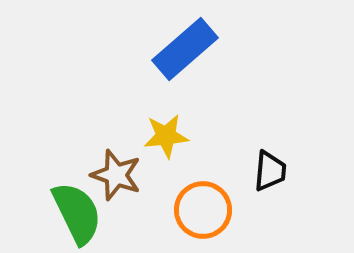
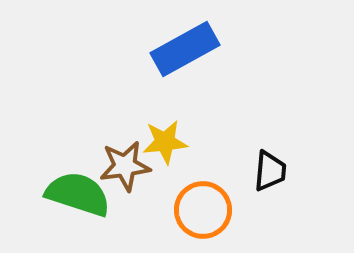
blue rectangle: rotated 12 degrees clockwise
yellow star: moved 1 px left, 6 px down
brown star: moved 9 px right, 9 px up; rotated 27 degrees counterclockwise
green semicircle: moved 1 px right, 19 px up; rotated 46 degrees counterclockwise
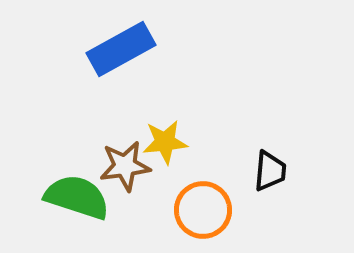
blue rectangle: moved 64 px left
green semicircle: moved 1 px left, 3 px down
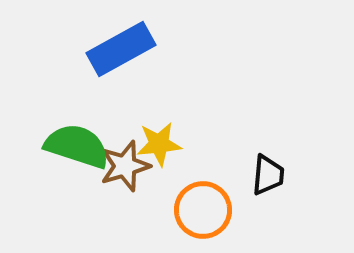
yellow star: moved 6 px left, 2 px down
brown star: rotated 9 degrees counterclockwise
black trapezoid: moved 2 px left, 4 px down
green semicircle: moved 51 px up
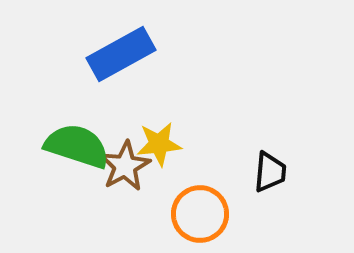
blue rectangle: moved 5 px down
brown star: rotated 12 degrees counterclockwise
black trapezoid: moved 2 px right, 3 px up
orange circle: moved 3 px left, 4 px down
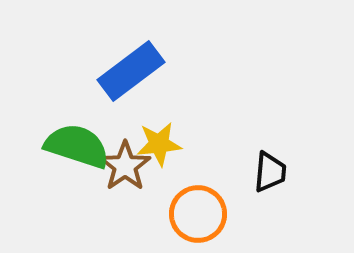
blue rectangle: moved 10 px right, 17 px down; rotated 8 degrees counterclockwise
brown star: rotated 6 degrees counterclockwise
orange circle: moved 2 px left
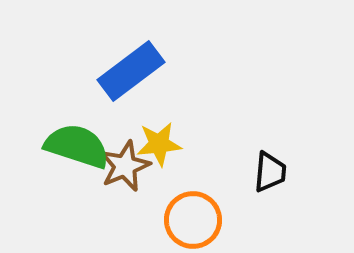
brown star: rotated 12 degrees clockwise
orange circle: moved 5 px left, 6 px down
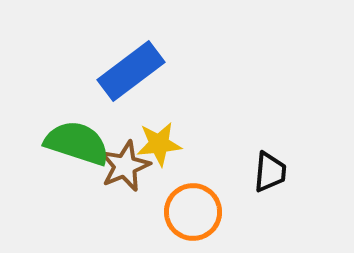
green semicircle: moved 3 px up
orange circle: moved 8 px up
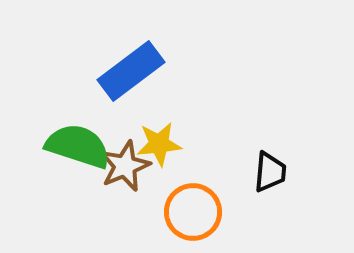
green semicircle: moved 1 px right, 3 px down
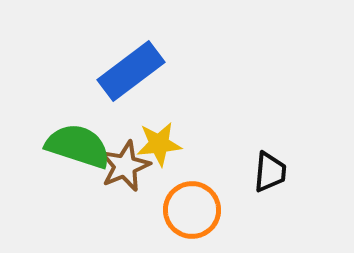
orange circle: moved 1 px left, 2 px up
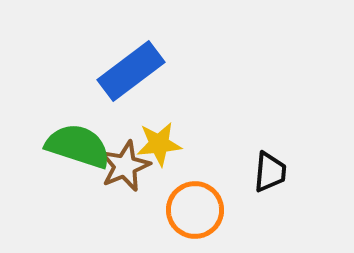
orange circle: moved 3 px right
